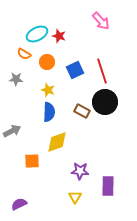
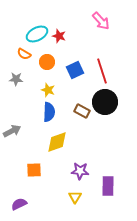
orange square: moved 2 px right, 9 px down
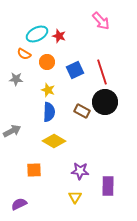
red line: moved 1 px down
yellow diamond: moved 3 px left, 1 px up; rotated 50 degrees clockwise
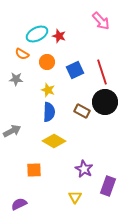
orange semicircle: moved 2 px left
purple star: moved 4 px right, 2 px up; rotated 24 degrees clockwise
purple rectangle: rotated 18 degrees clockwise
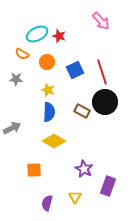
gray arrow: moved 3 px up
purple semicircle: moved 28 px right, 1 px up; rotated 49 degrees counterclockwise
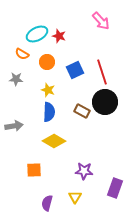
gray arrow: moved 2 px right, 2 px up; rotated 18 degrees clockwise
purple star: moved 2 px down; rotated 24 degrees counterclockwise
purple rectangle: moved 7 px right, 2 px down
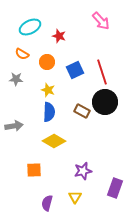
cyan ellipse: moved 7 px left, 7 px up
purple star: moved 1 px left; rotated 18 degrees counterclockwise
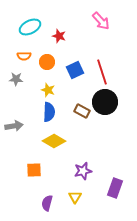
orange semicircle: moved 2 px right, 2 px down; rotated 32 degrees counterclockwise
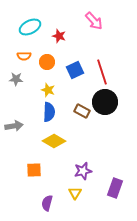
pink arrow: moved 7 px left
yellow triangle: moved 4 px up
